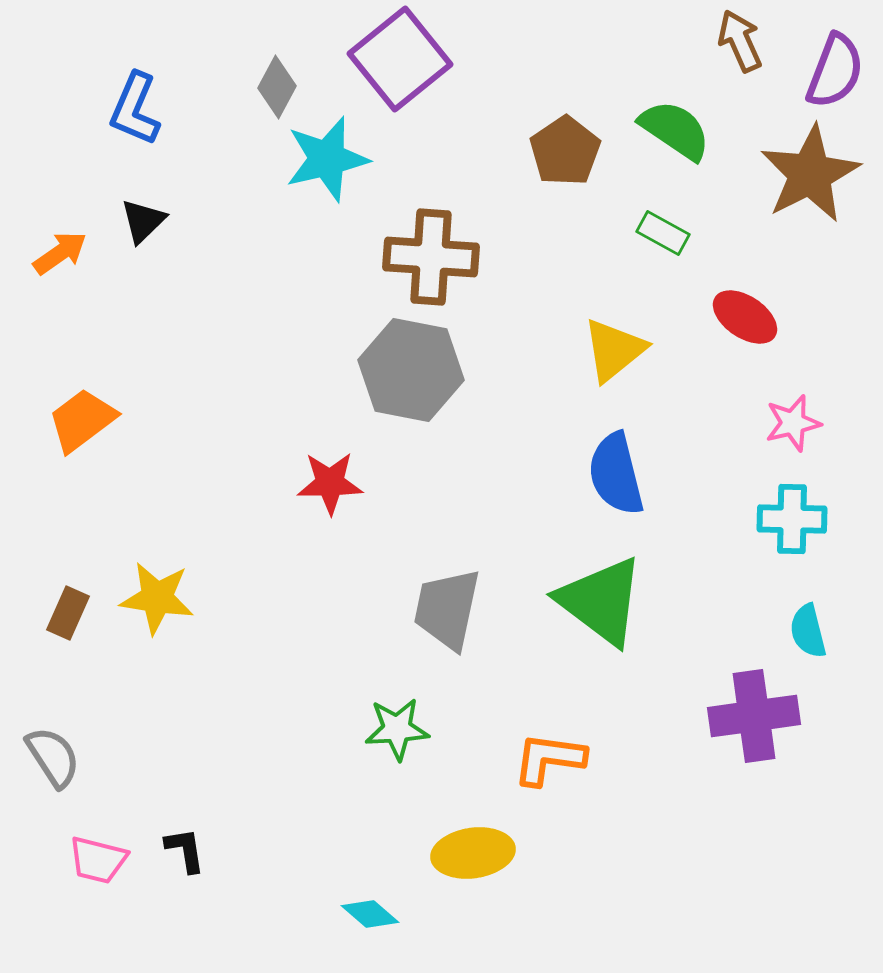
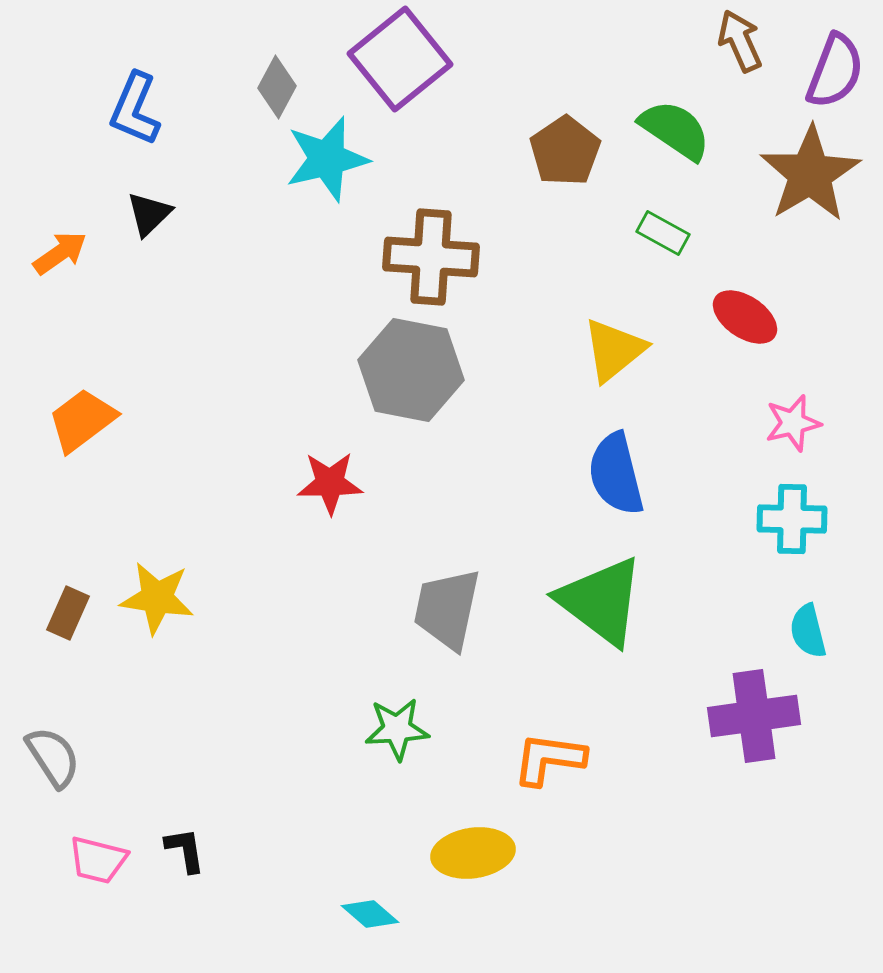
brown star: rotated 4 degrees counterclockwise
black triangle: moved 6 px right, 7 px up
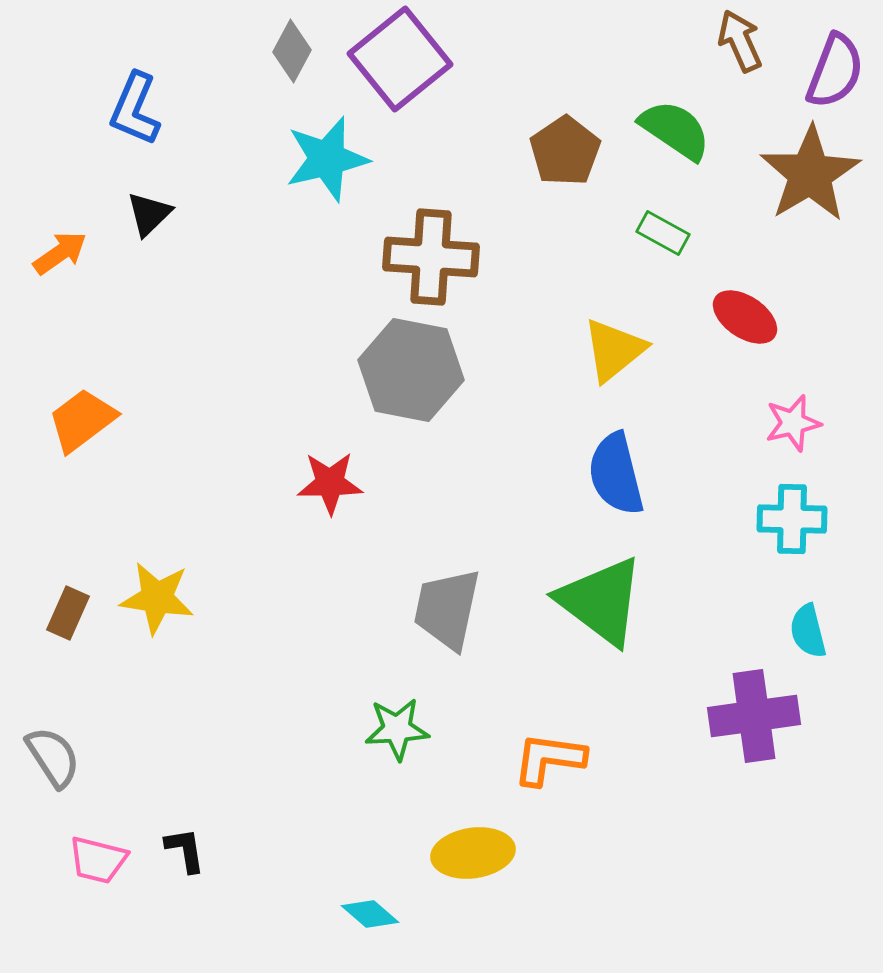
gray diamond: moved 15 px right, 36 px up
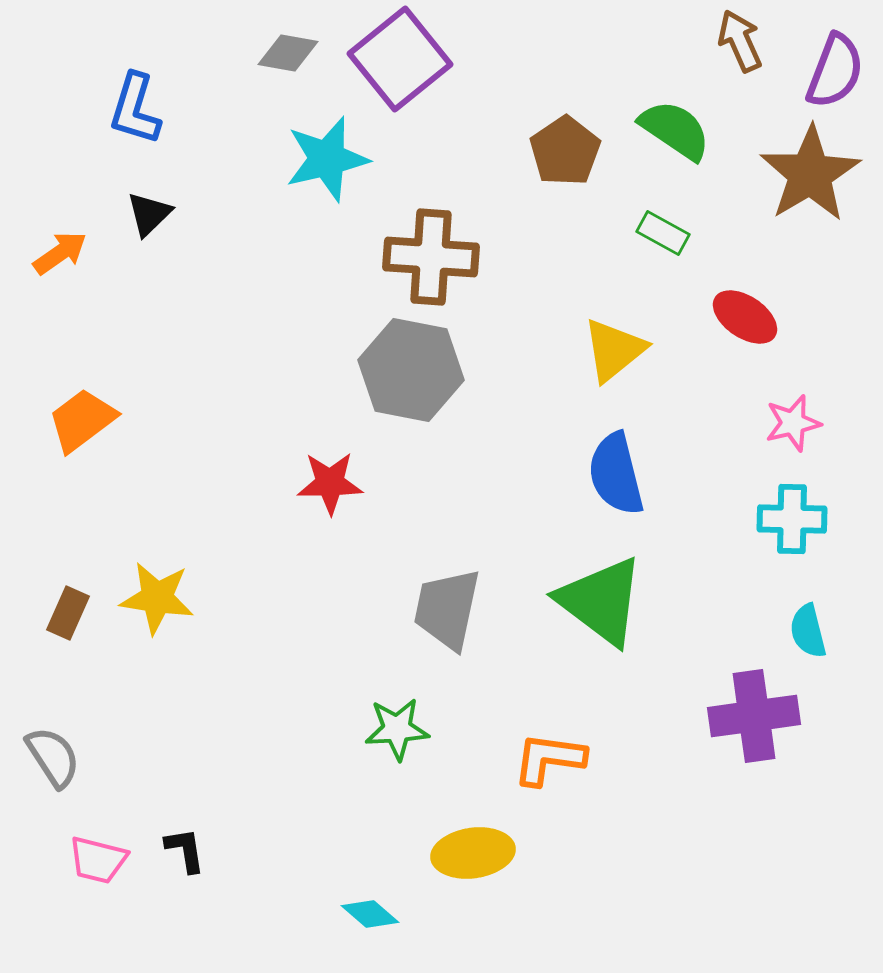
gray diamond: moved 4 px left, 2 px down; rotated 72 degrees clockwise
blue L-shape: rotated 6 degrees counterclockwise
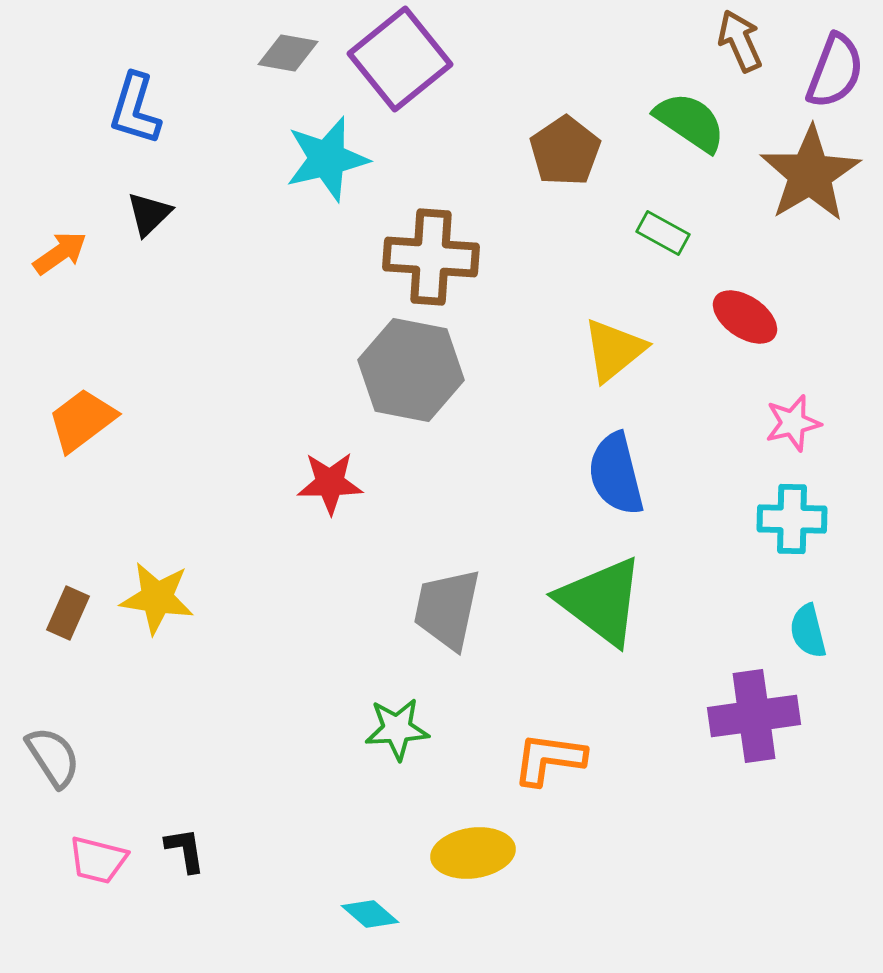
green semicircle: moved 15 px right, 8 px up
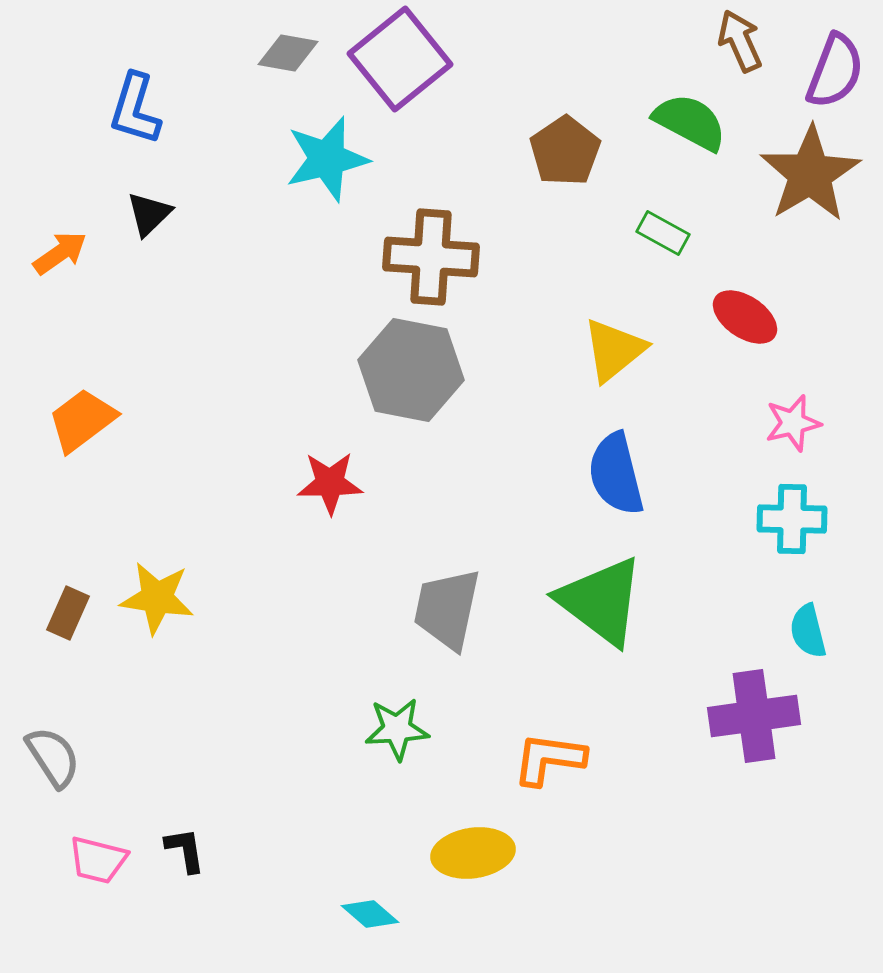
green semicircle: rotated 6 degrees counterclockwise
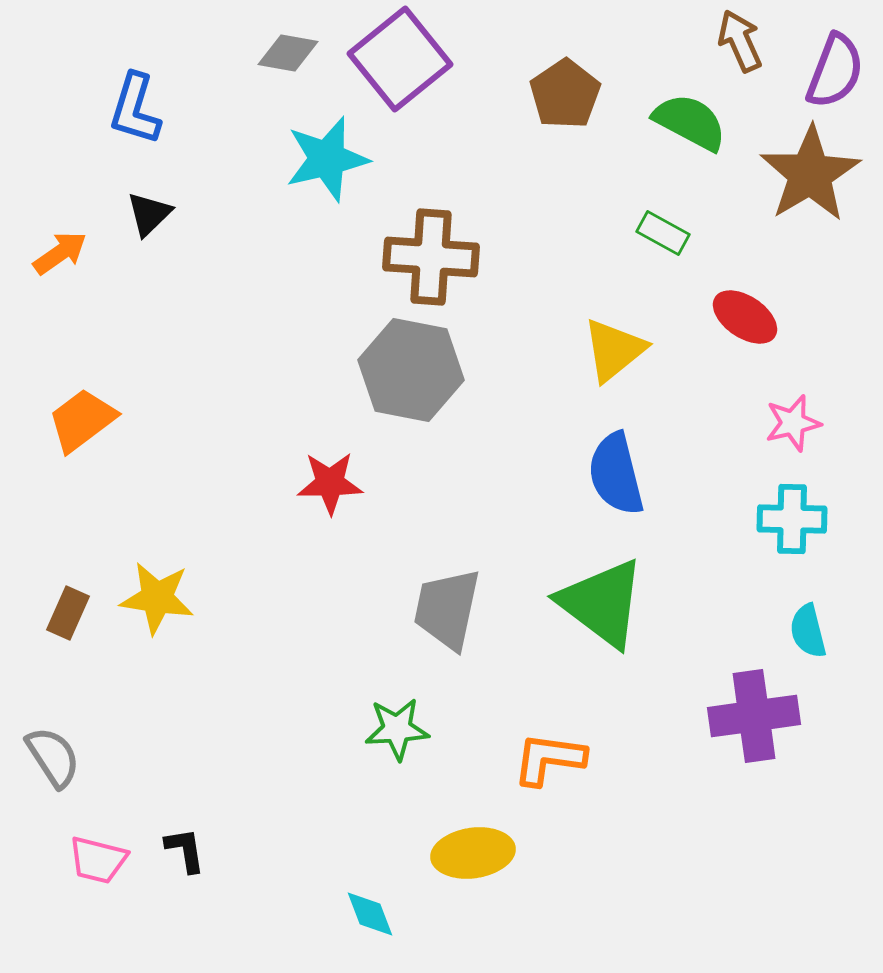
brown pentagon: moved 57 px up
green triangle: moved 1 px right, 2 px down
cyan diamond: rotated 28 degrees clockwise
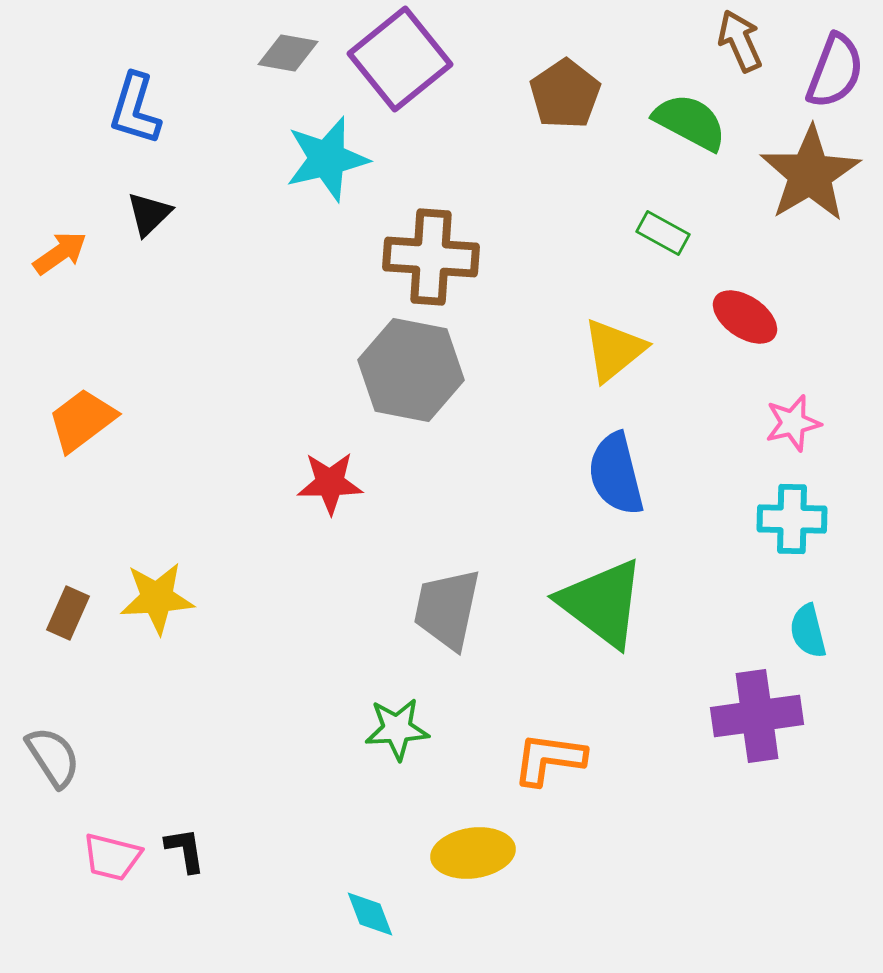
yellow star: rotated 12 degrees counterclockwise
purple cross: moved 3 px right
pink trapezoid: moved 14 px right, 3 px up
